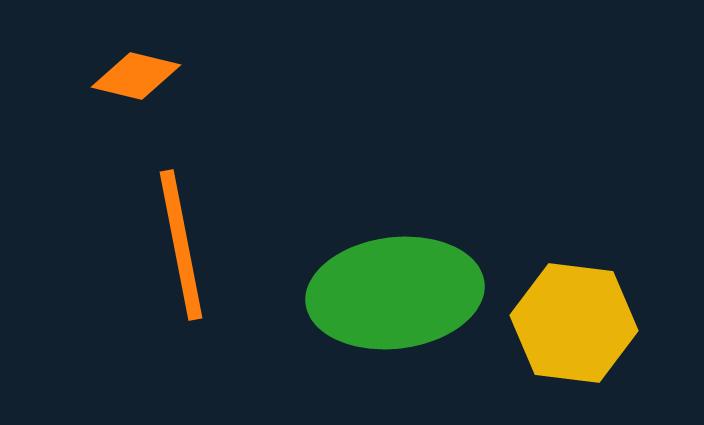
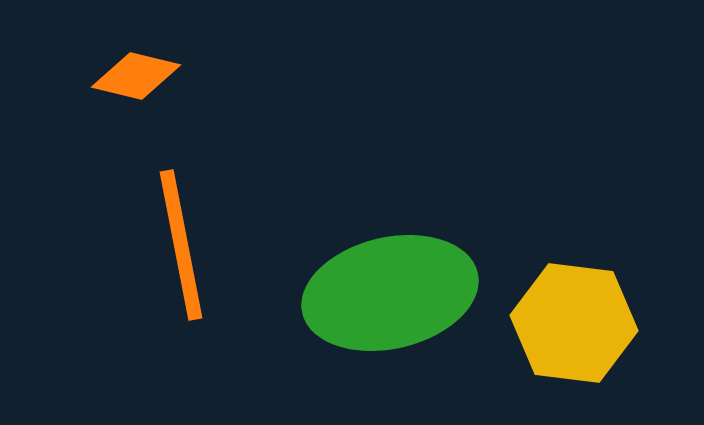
green ellipse: moved 5 px left; rotated 6 degrees counterclockwise
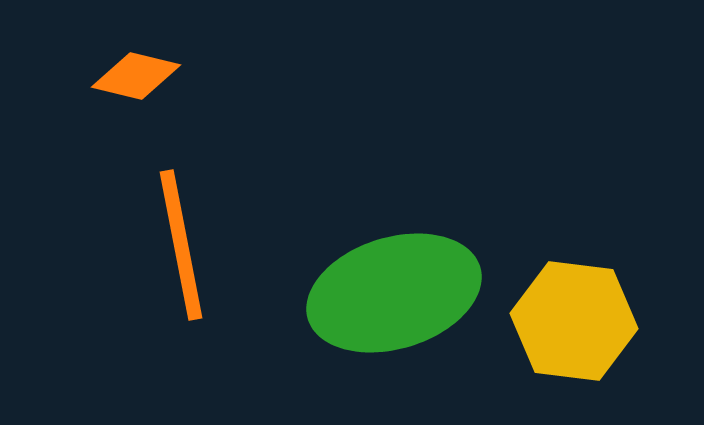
green ellipse: moved 4 px right; rotated 4 degrees counterclockwise
yellow hexagon: moved 2 px up
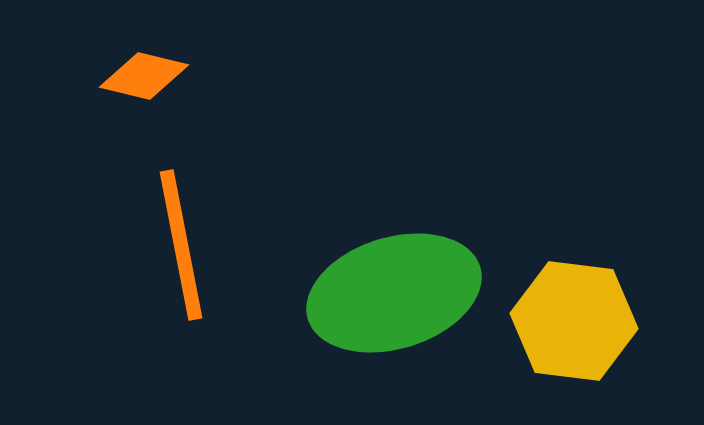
orange diamond: moved 8 px right
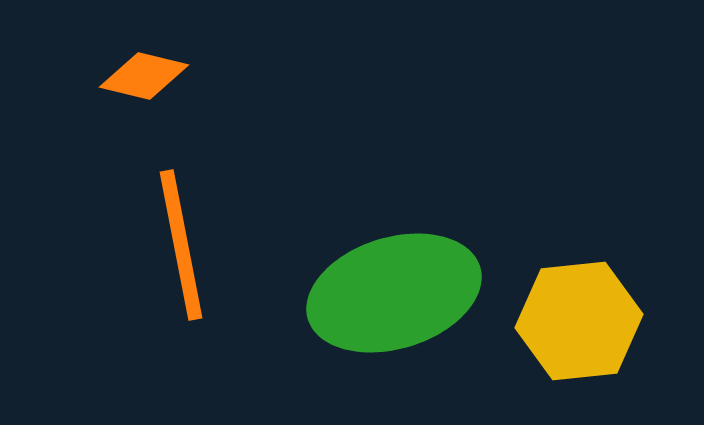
yellow hexagon: moved 5 px right; rotated 13 degrees counterclockwise
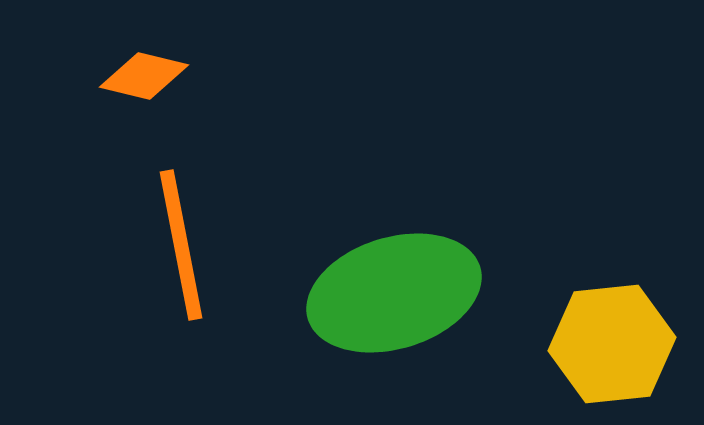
yellow hexagon: moved 33 px right, 23 px down
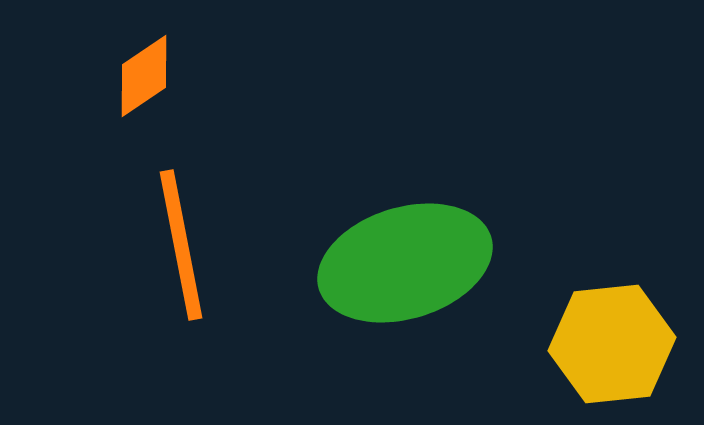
orange diamond: rotated 48 degrees counterclockwise
green ellipse: moved 11 px right, 30 px up
